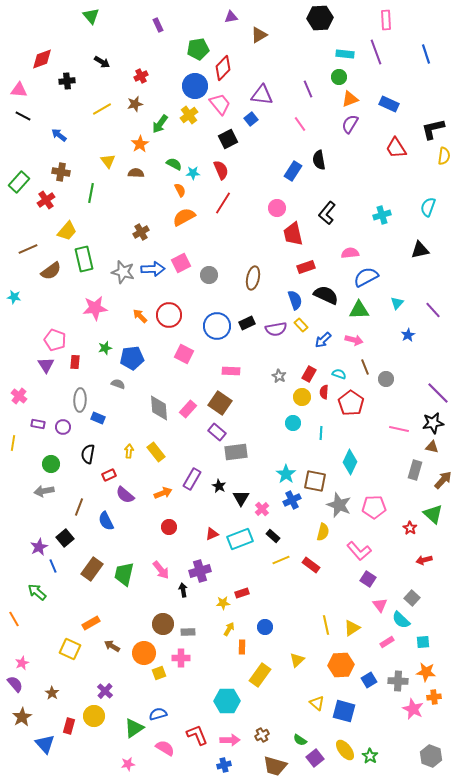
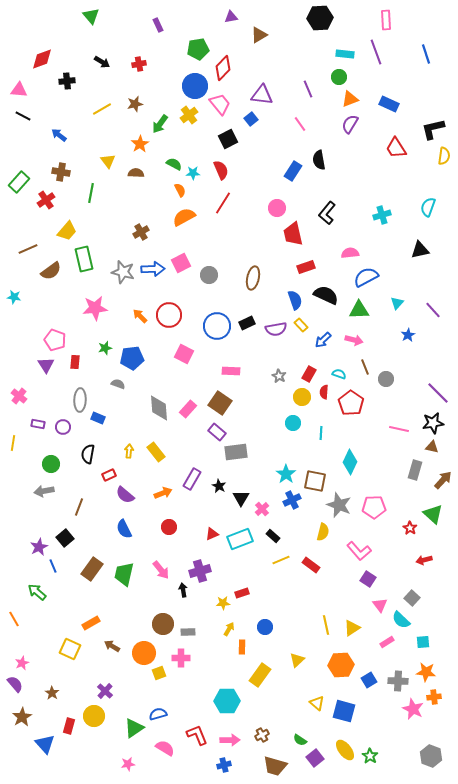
red cross at (141, 76): moved 2 px left, 12 px up; rotated 16 degrees clockwise
blue semicircle at (106, 521): moved 18 px right, 8 px down
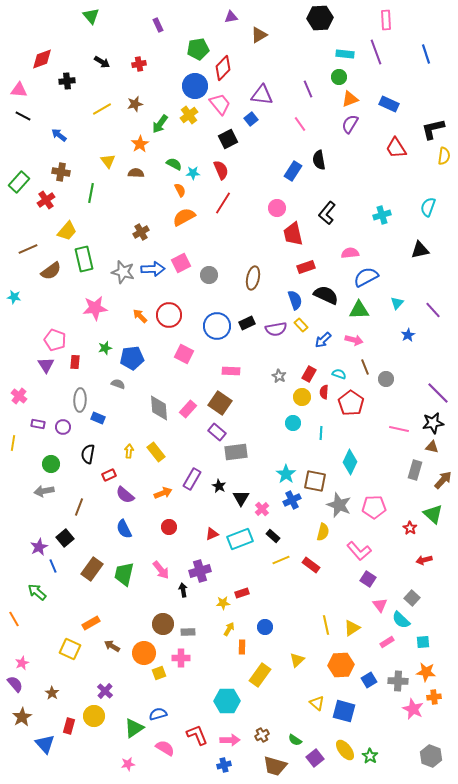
green semicircle at (300, 740): moved 5 px left
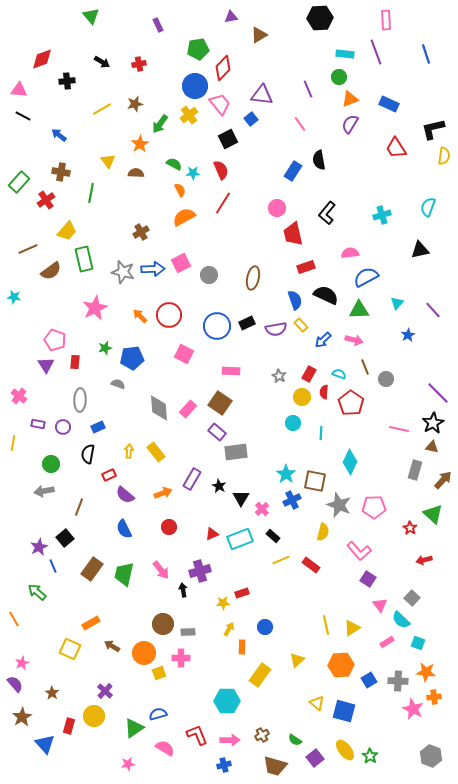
pink star at (95, 308): rotated 20 degrees counterclockwise
blue rectangle at (98, 418): moved 9 px down; rotated 48 degrees counterclockwise
black star at (433, 423): rotated 20 degrees counterclockwise
cyan square at (423, 642): moved 5 px left, 1 px down; rotated 24 degrees clockwise
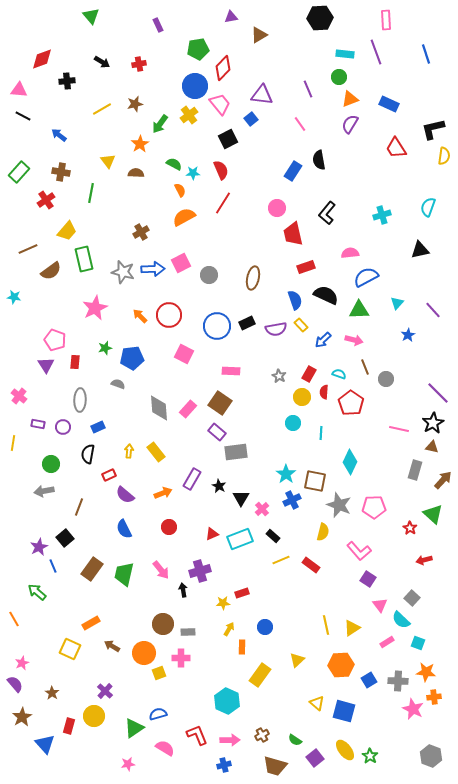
green rectangle at (19, 182): moved 10 px up
cyan hexagon at (227, 701): rotated 25 degrees clockwise
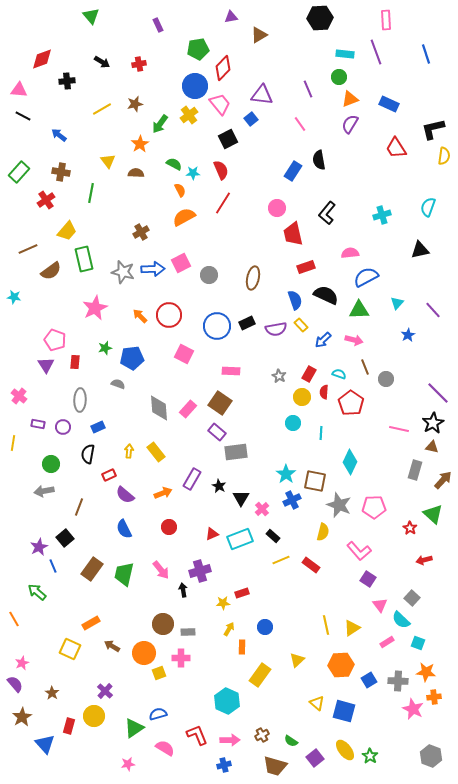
green semicircle at (295, 740): moved 4 px left, 1 px down
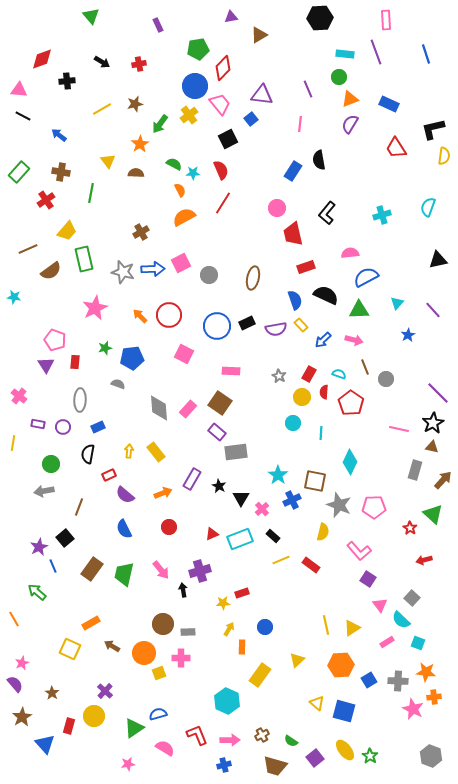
pink line at (300, 124): rotated 42 degrees clockwise
black triangle at (420, 250): moved 18 px right, 10 px down
cyan star at (286, 474): moved 8 px left, 1 px down
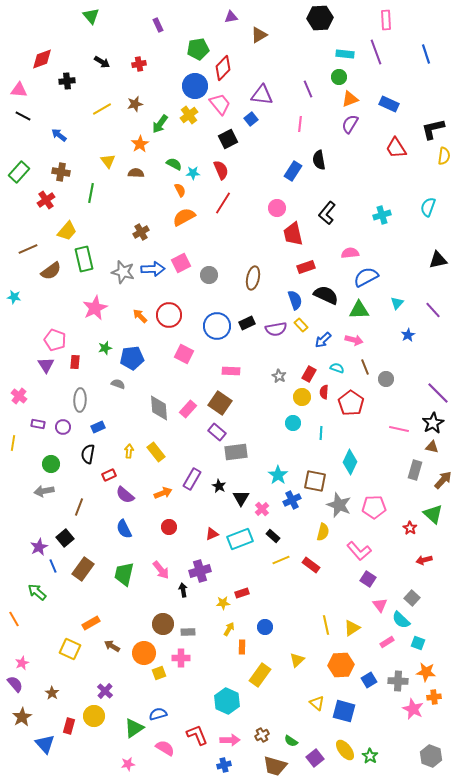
cyan semicircle at (339, 374): moved 2 px left, 6 px up
brown rectangle at (92, 569): moved 9 px left
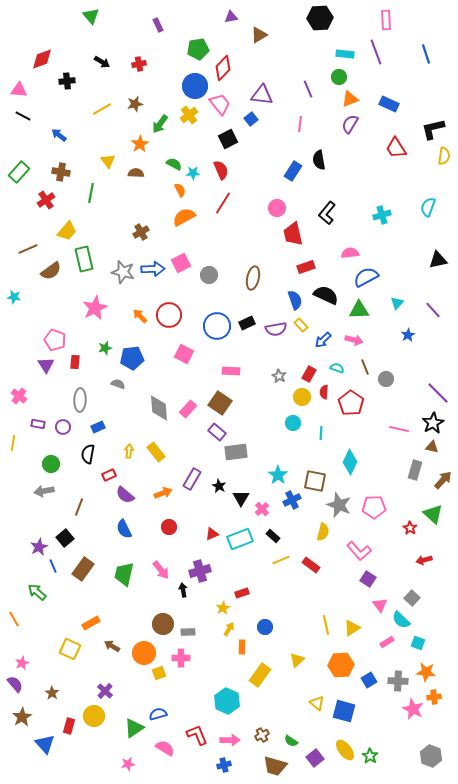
yellow star at (223, 603): moved 5 px down; rotated 24 degrees counterclockwise
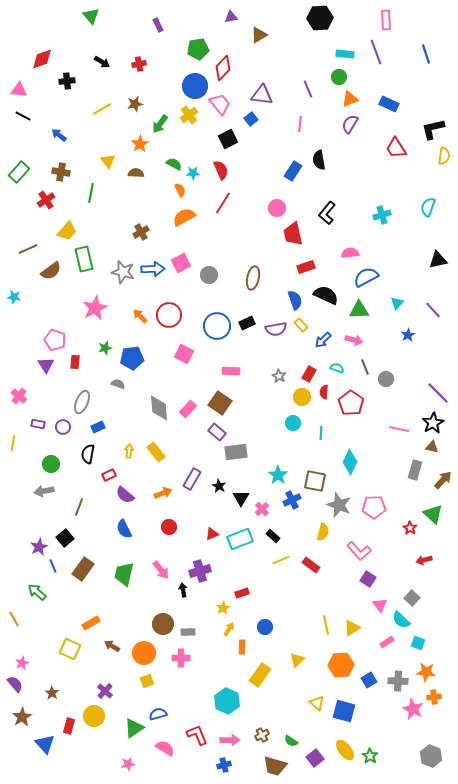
gray ellipse at (80, 400): moved 2 px right, 2 px down; rotated 20 degrees clockwise
yellow square at (159, 673): moved 12 px left, 8 px down
